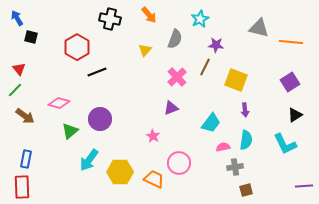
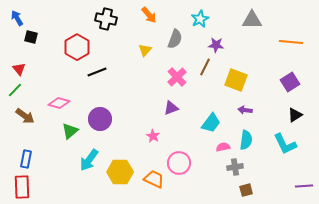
black cross: moved 4 px left
gray triangle: moved 7 px left, 8 px up; rotated 15 degrees counterclockwise
purple arrow: rotated 104 degrees clockwise
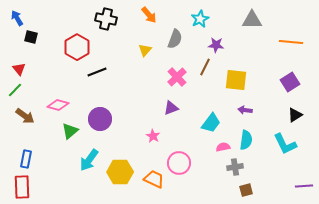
yellow square: rotated 15 degrees counterclockwise
pink diamond: moved 1 px left, 2 px down
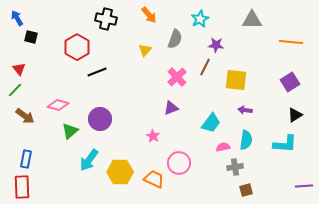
cyan L-shape: rotated 60 degrees counterclockwise
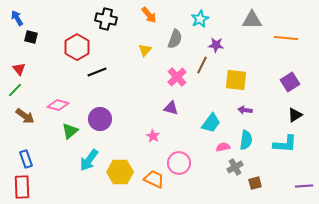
orange line: moved 5 px left, 4 px up
brown line: moved 3 px left, 2 px up
purple triangle: rotated 35 degrees clockwise
blue rectangle: rotated 30 degrees counterclockwise
gray cross: rotated 21 degrees counterclockwise
brown square: moved 9 px right, 7 px up
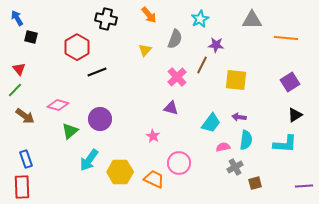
purple arrow: moved 6 px left, 7 px down
